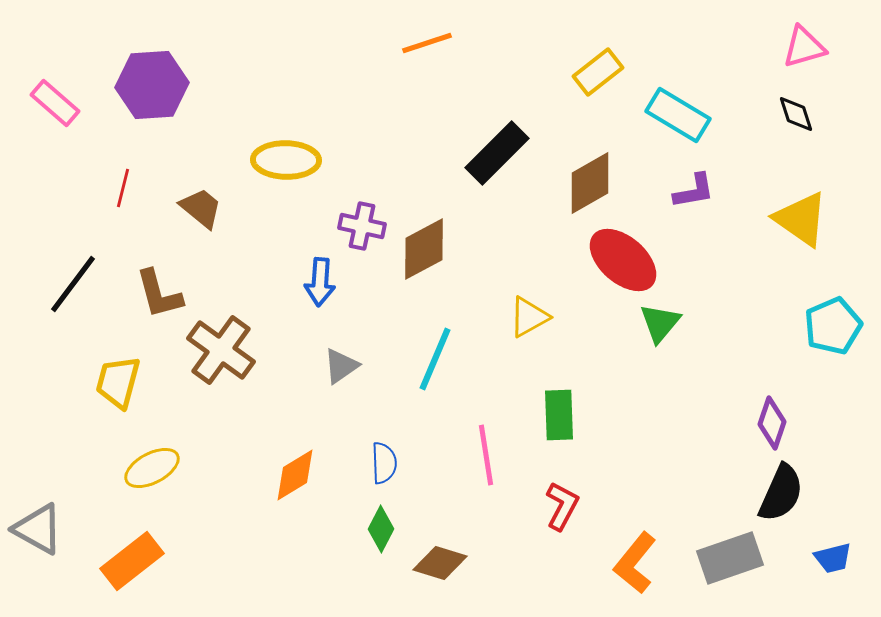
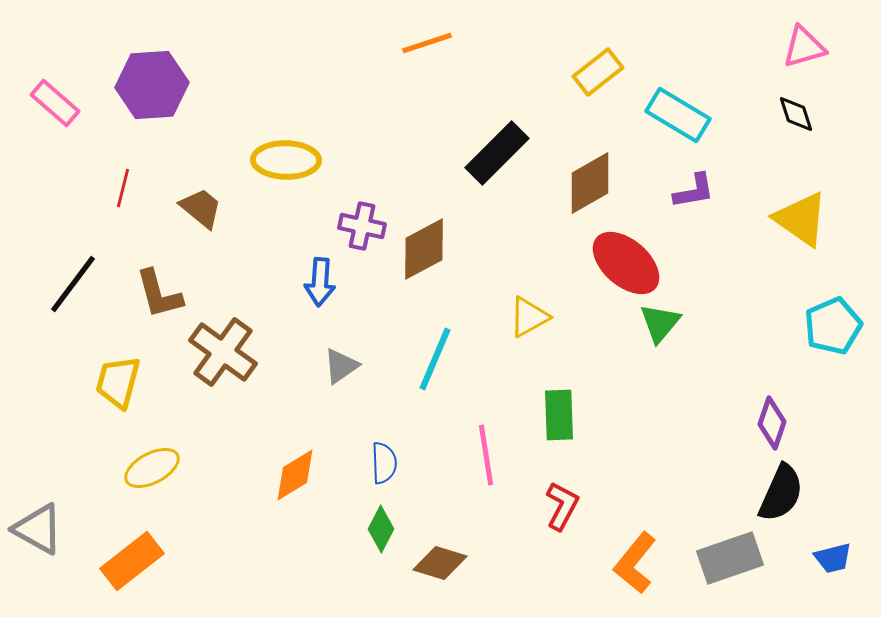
red ellipse at (623, 260): moved 3 px right, 3 px down
brown cross at (221, 350): moved 2 px right, 2 px down
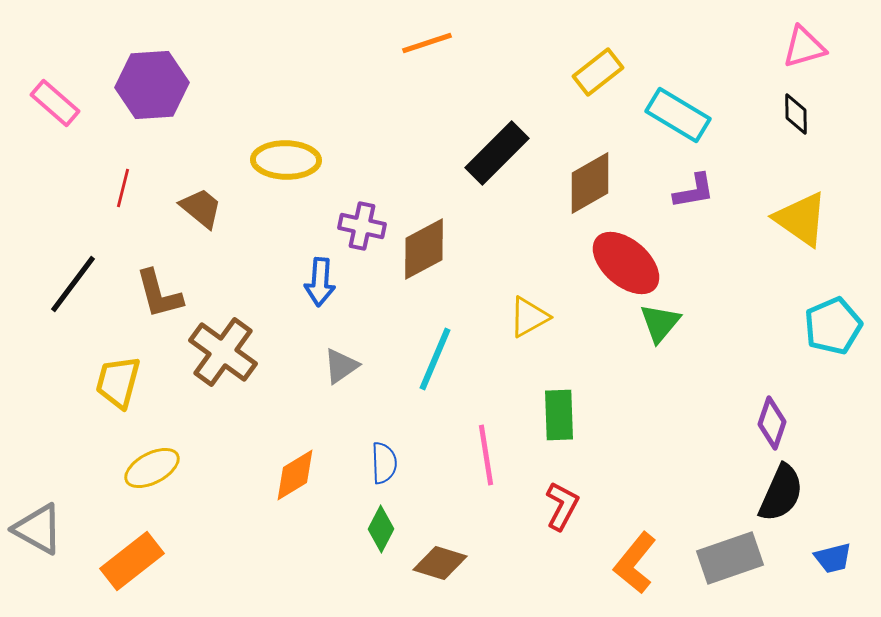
black diamond at (796, 114): rotated 18 degrees clockwise
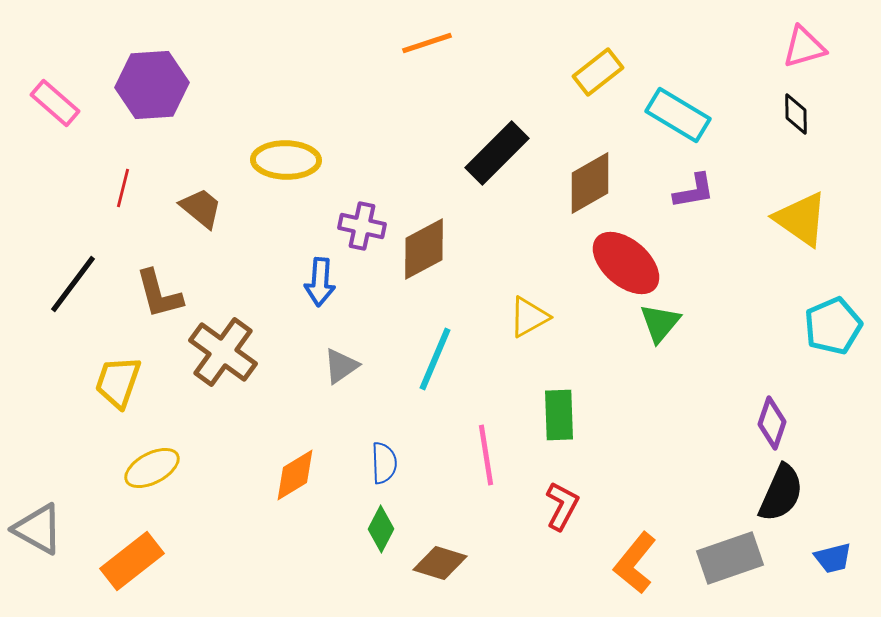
yellow trapezoid at (118, 382): rotated 4 degrees clockwise
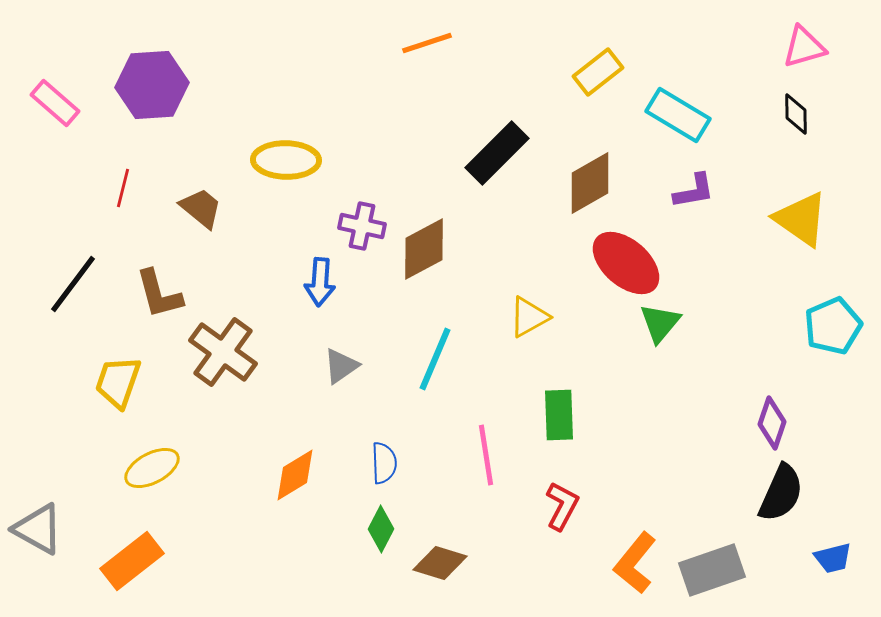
gray rectangle at (730, 558): moved 18 px left, 12 px down
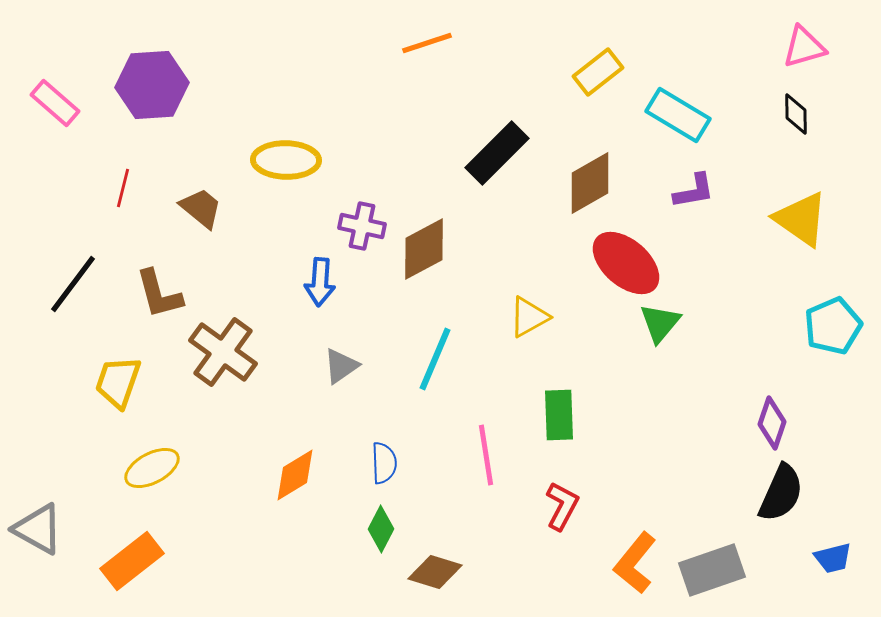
brown diamond at (440, 563): moved 5 px left, 9 px down
